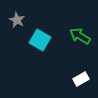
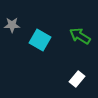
gray star: moved 5 px left, 5 px down; rotated 28 degrees counterclockwise
white rectangle: moved 4 px left; rotated 21 degrees counterclockwise
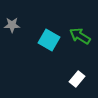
cyan square: moved 9 px right
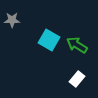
gray star: moved 5 px up
green arrow: moved 3 px left, 9 px down
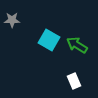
white rectangle: moved 3 px left, 2 px down; rotated 63 degrees counterclockwise
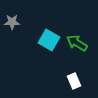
gray star: moved 2 px down
green arrow: moved 2 px up
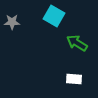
cyan square: moved 5 px right, 24 px up
white rectangle: moved 2 px up; rotated 63 degrees counterclockwise
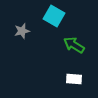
gray star: moved 10 px right, 9 px down; rotated 14 degrees counterclockwise
green arrow: moved 3 px left, 2 px down
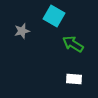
green arrow: moved 1 px left, 1 px up
